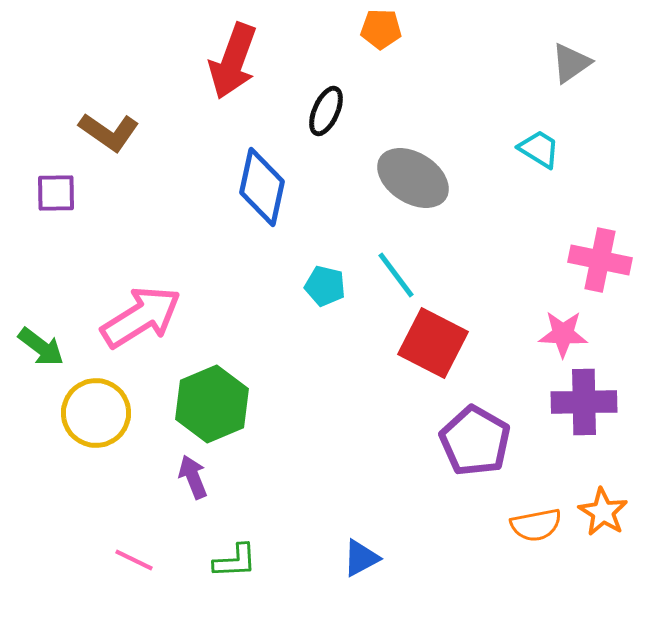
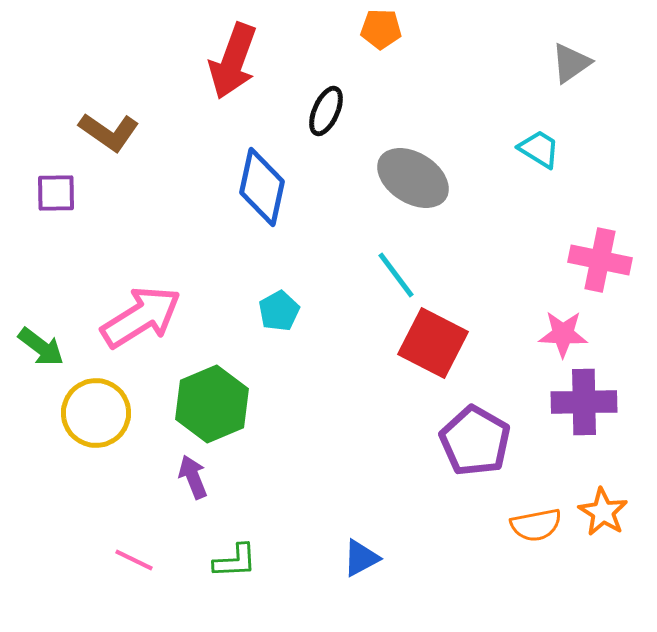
cyan pentagon: moved 46 px left, 25 px down; rotated 30 degrees clockwise
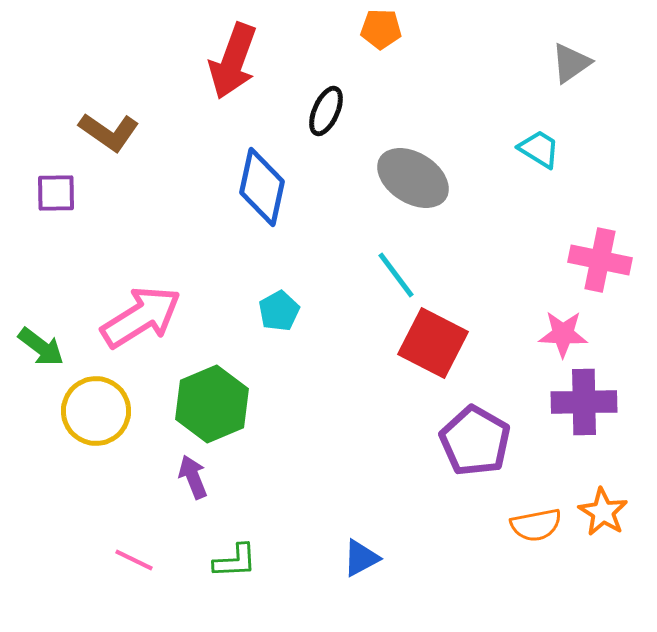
yellow circle: moved 2 px up
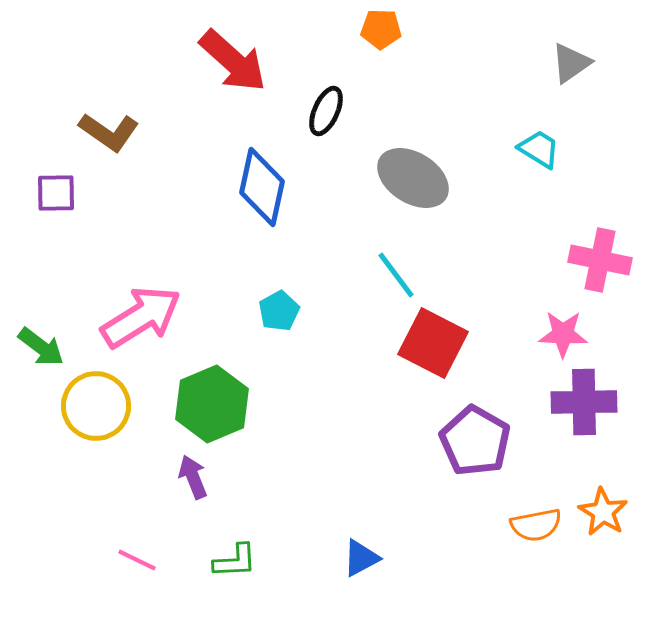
red arrow: rotated 68 degrees counterclockwise
yellow circle: moved 5 px up
pink line: moved 3 px right
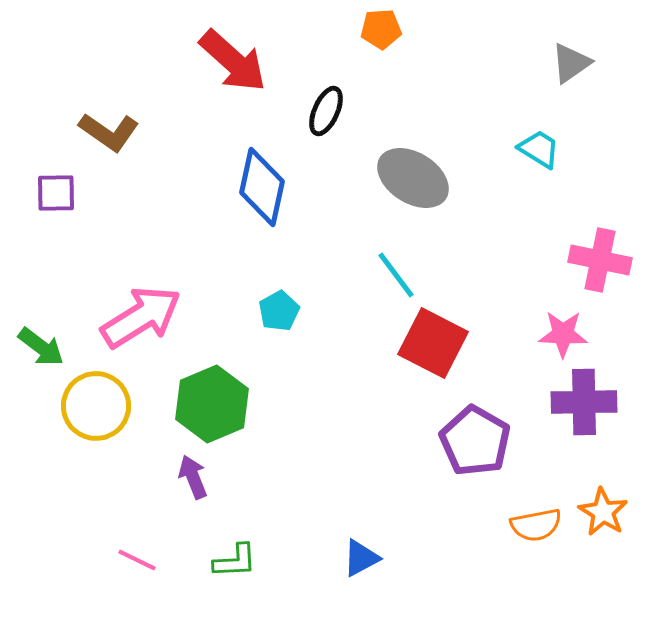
orange pentagon: rotated 6 degrees counterclockwise
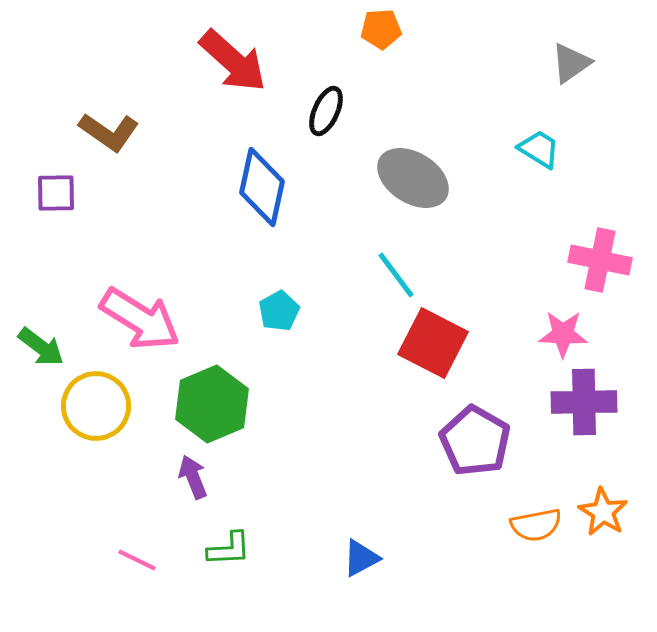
pink arrow: moved 1 px left, 2 px down; rotated 64 degrees clockwise
green L-shape: moved 6 px left, 12 px up
